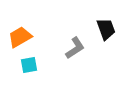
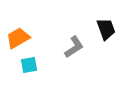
orange trapezoid: moved 2 px left, 1 px down
gray L-shape: moved 1 px left, 1 px up
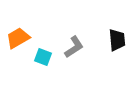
black trapezoid: moved 11 px right, 11 px down; rotated 15 degrees clockwise
cyan square: moved 14 px right, 8 px up; rotated 30 degrees clockwise
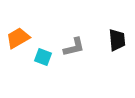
gray L-shape: rotated 20 degrees clockwise
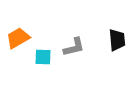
cyan square: rotated 18 degrees counterclockwise
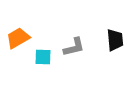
black trapezoid: moved 2 px left
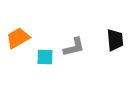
cyan square: moved 2 px right
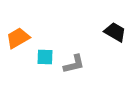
black trapezoid: moved 8 px up; rotated 55 degrees counterclockwise
gray L-shape: moved 17 px down
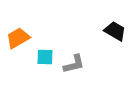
black trapezoid: moved 1 px up
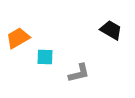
black trapezoid: moved 4 px left, 1 px up
gray L-shape: moved 5 px right, 9 px down
